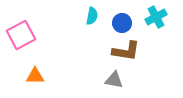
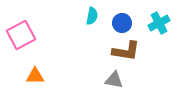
cyan cross: moved 3 px right, 6 px down
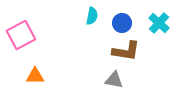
cyan cross: rotated 20 degrees counterclockwise
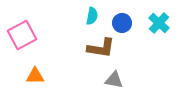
pink square: moved 1 px right
brown L-shape: moved 25 px left, 3 px up
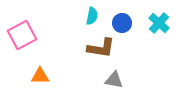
orange triangle: moved 5 px right
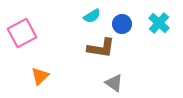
cyan semicircle: rotated 48 degrees clockwise
blue circle: moved 1 px down
pink square: moved 2 px up
orange triangle: rotated 42 degrees counterclockwise
gray triangle: moved 3 px down; rotated 24 degrees clockwise
